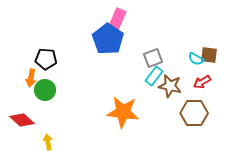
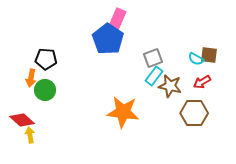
yellow arrow: moved 18 px left, 7 px up
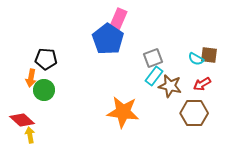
pink rectangle: moved 1 px right
red arrow: moved 2 px down
green circle: moved 1 px left
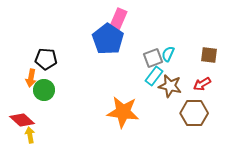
cyan semicircle: moved 28 px left, 5 px up; rotated 84 degrees clockwise
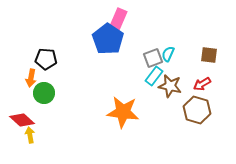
green circle: moved 3 px down
brown hexagon: moved 3 px right, 3 px up; rotated 16 degrees clockwise
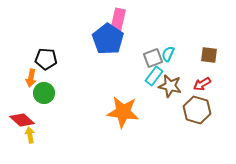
pink rectangle: rotated 10 degrees counterclockwise
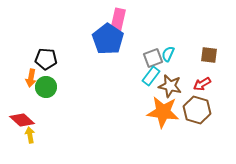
cyan rectangle: moved 3 px left
green circle: moved 2 px right, 6 px up
orange star: moved 40 px right
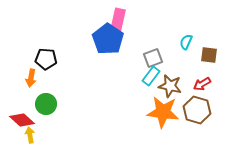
cyan semicircle: moved 18 px right, 12 px up
green circle: moved 17 px down
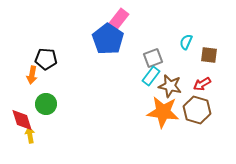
pink rectangle: rotated 25 degrees clockwise
orange arrow: moved 1 px right, 3 px up
red diamond: rotated 30 degrees clockwise
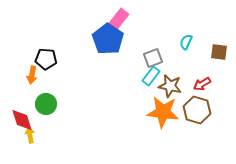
brown square: moved 10 px right, 3 px up
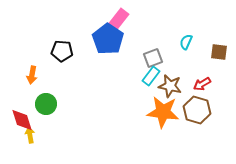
black pentagon: moved 16 px right, 8 px up
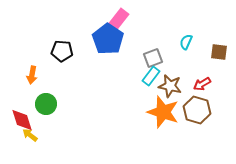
orange star: rotated 12 degrees clockwise
yellow arrow: rotated 42 degrees counterclockwise
